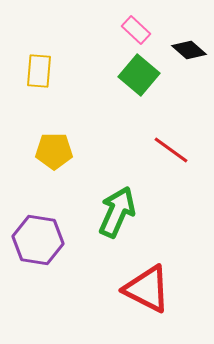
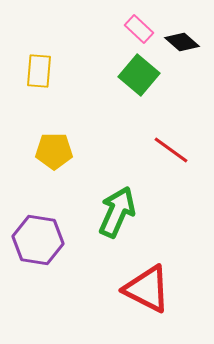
pink rectangle: moved 3 px right, 1 px up
black diamond: moved 7 px left, 8 px up
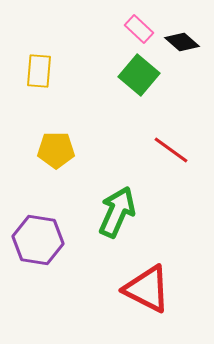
yellow pentagon: moved 2 px right, 1 px up
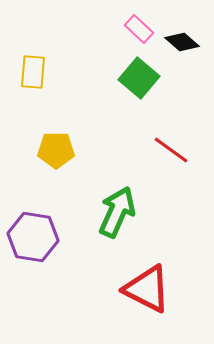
yellow rectangle: moved 6 px left, 1 px down
green square: moved 3 px down
purple hexagon: moved 5 px left, 3 px up
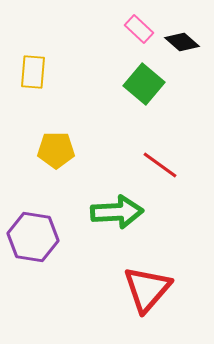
green square: moved 5 px right, 6 px down
red line: moved 11 px left, 15 px down
green arrow: rotated 63 degrees clockwise
red triangle: rotated 44 degrees clockwise
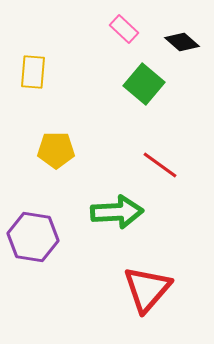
pink rectangle: moved 15 px left
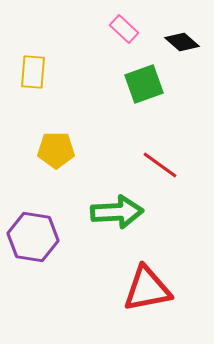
green square: rotated 30 degrees clockwise
red triangle: rotated 38 degrees clockwise
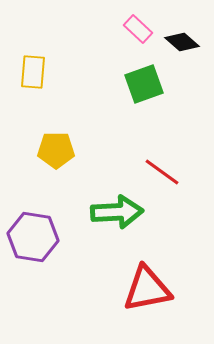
pink rectangle: moved 14 px right
red line: moved 2 px right, 7 px down
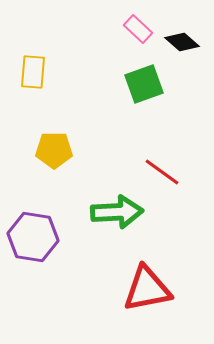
yellow pentagon: moved 2 px left
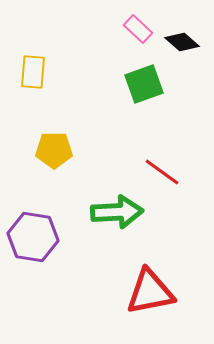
red triangle: moved 3 px right, 3 px down
